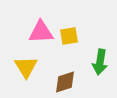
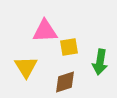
pink triangle: moved 4 px right, 1 px up
yellow square: moved 11 px down
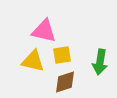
pink triangle: moved 1 px left; rotated 16 degrees clockwise
yellow square: moved 7 px left, 8 px down
yellow triangle: moved 7 px right, 6 px up; rotated 45 degrees counterclockwise
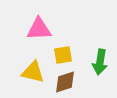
pink triangle: moved 5 px left, 2 px up; rotated 16 degrees counterclockwise
yellow square: moved 1 px right
yellow triangle: moved 11 px down
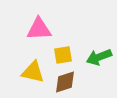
green arrow: moved 1 px left, 5 px up; rotated 60 degrees clockwise
